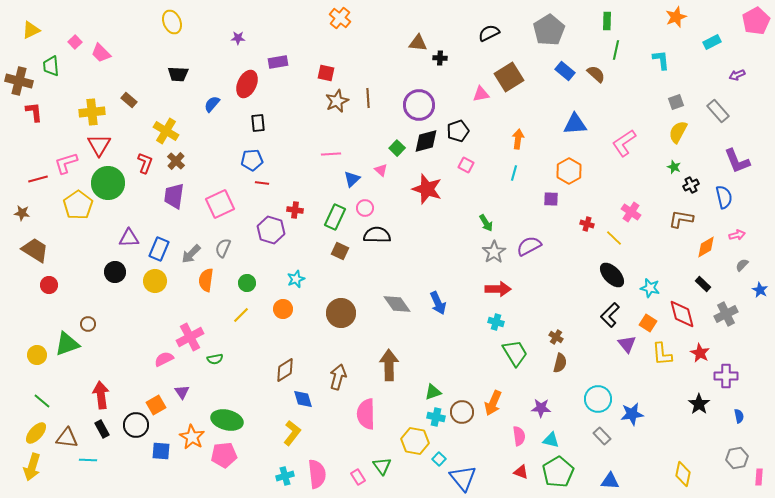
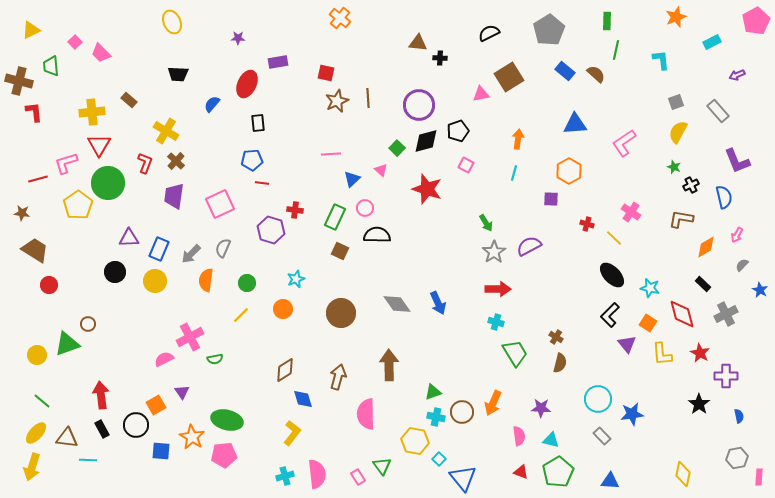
pink arrow at (737, 235): rotated 133 degrees clockwise
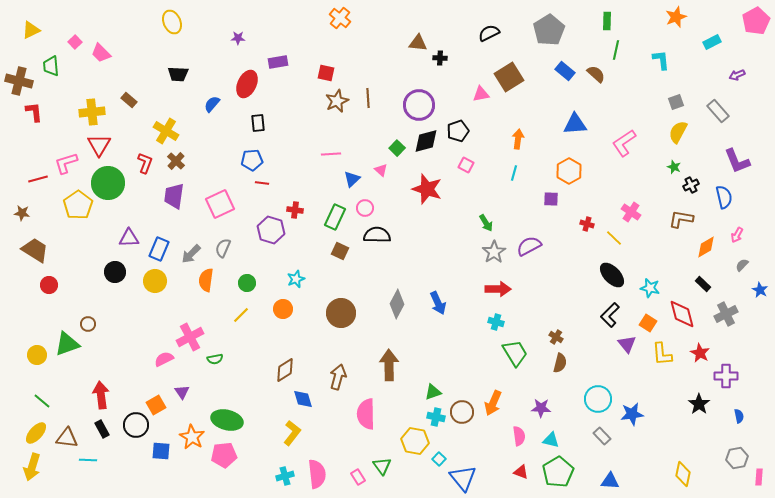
gray diamond at (397, 304): rotated 64 degrees clockwise
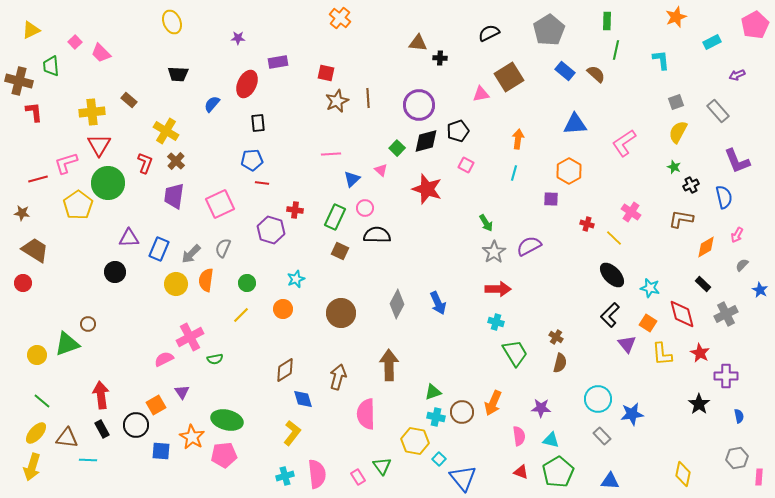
pink pentagon at (756, 21): moved 1 px left, 4 px down
yellow circle at (155, 281): moved 21 px right, 3 px down
red circle at (49, 285): moved 26 px left, 2 px up
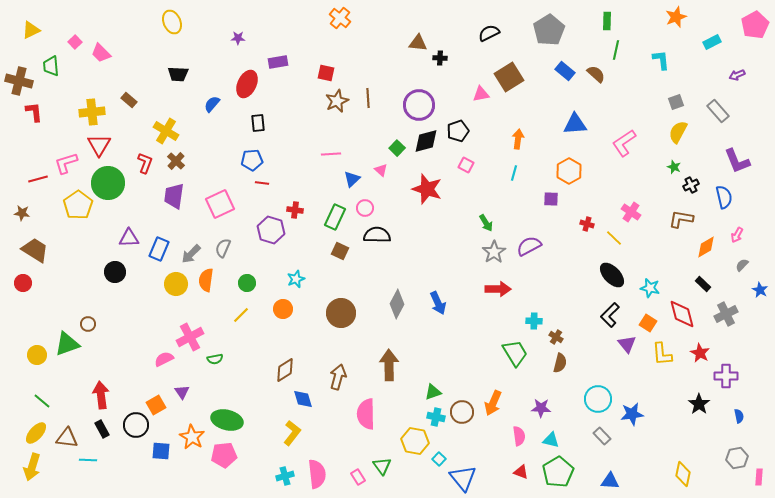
cyan cross at (496, 322): moved 38 px right, 1 px up; rotated 14 degrees counterclockwise
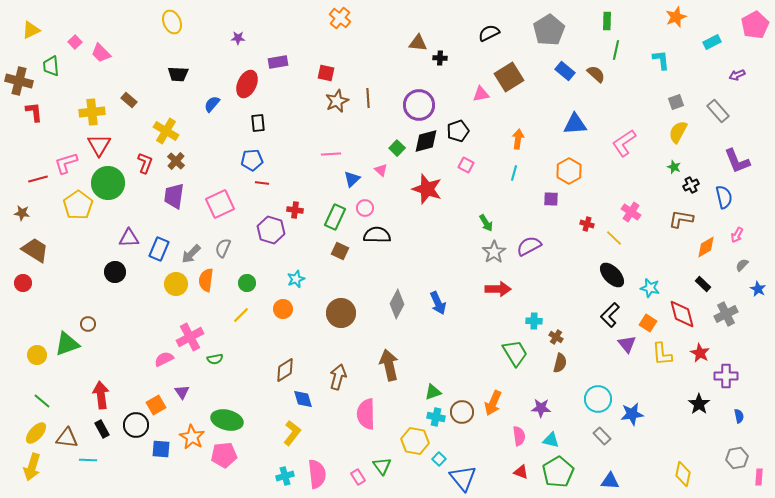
blue star at (760, 290): moved 2 px left, 1 px up
brown arrow at (389, 365): rotated 12 degrees counterclockwise
blue square at (161, 451): moved 2 px up
